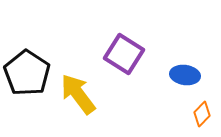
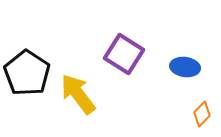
blue ellipse: moved 8 px up
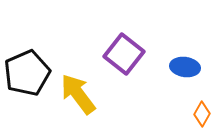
purple square: rotated 6 degrees clockwise
black pentagon: rotated 15 degrees clockwise
orange diamond: rotated 15 degrees counterclockwise
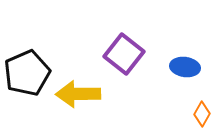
yellow arrow: rotated 54 degrees counterclockwise
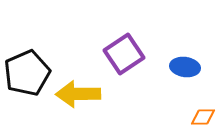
purple square: rotated 18 degrees clockwise
orange diamond: moved 1 px right, 3 px down; rotated 60 degrees clockwise
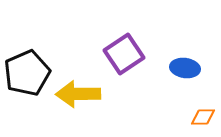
blue ellipse: moved 1 px down
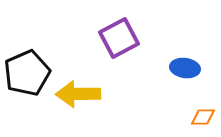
purple square: moved 5 px left, 16 px up; rotated 6 degrees clockwise
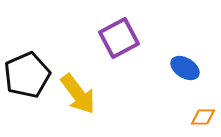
blue ellipse: rotated 24 degrees clockwise
black pentagon: moved 2 px down
yellow arrow: rotated 126 degrees counterclockwise
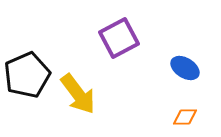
orange diamond: moved 18 px left
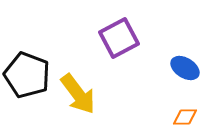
black pentagon: rotated 27 degrees counterclockwise
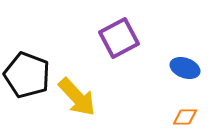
blue ellipse: rotated 12 degrees counterclockwise
yellow arrow: moved 1 px left, 3 px down; rotated 6 degrees counterclockwise
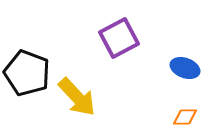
black pentagon: moved 2 px up
